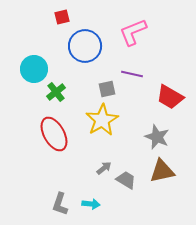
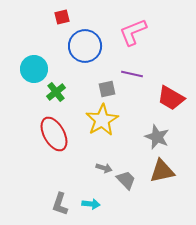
red trapezoid: moved 1 px right, 1 px down
gray arrow: rotated 56 degrees clockwise
gray trapezoid: rotated 15 degrees clockwise
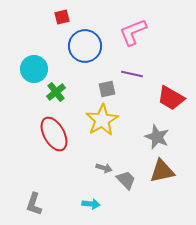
gray L-shape: moved 26 px left
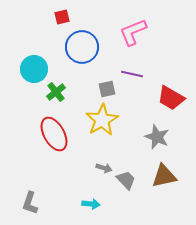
blue circle: moved 3 px left, 1 px down
brown triangle: moved 2 px right, 5 px down
gray L-shape: moved 4 px left, 1 px up
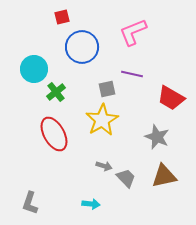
gray arrow: moved 2 px up
gray trapezoid: moved 2 px up
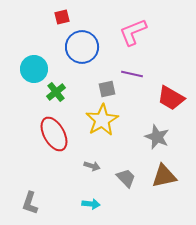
gray arrow: moved 12 px left
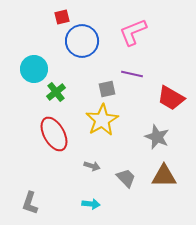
blue circle: moved 6 px up
brown triangle: rotated 12 degrees clockwise
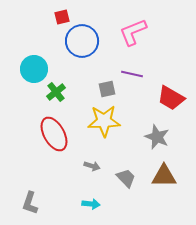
yellow star: moved 2 px right, 1 px down; rotated 28 degrees clockwise
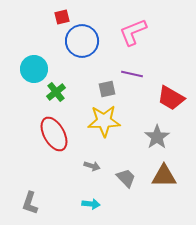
gray star: rotated 15 degrees clockwise
